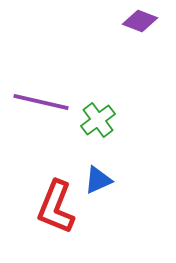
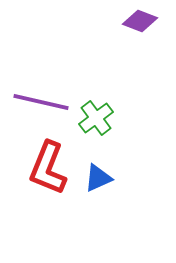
green cross: moved 2 px left, 2 px up
blue triangle: moved 2 px up
red L-shape: moved 8 px left, 39 px up
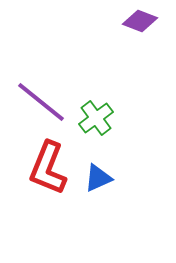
purple line: rotated 26 degrees clockwise
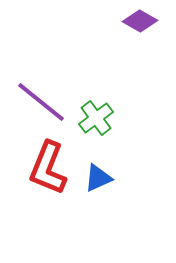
purple diamond: rotated 8 degrees clockwise
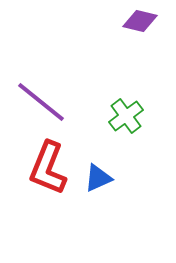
purple diamond: rotated 16 degrees counterclockwise
green cross: moved 30 px right, 2 px up
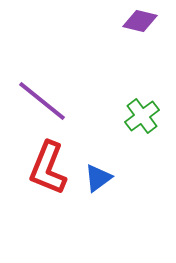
purple line: moved 1 px right, 1 px up
green cross: moved 16 px right
blue triangle: rotated 12 degrees counterclockwise
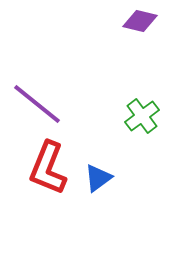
purple line: moved 5 px left, 3 px down
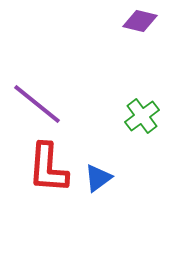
red L-shape: rotated 18 degrees counterclockwise
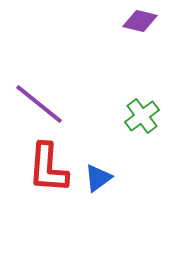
purple line: moved 2 px right
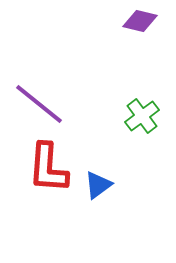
blue triangle: moved 7 px down
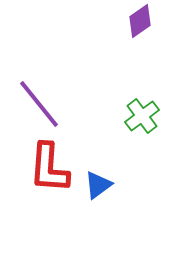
purple diamond: rotated 48 degrees counterclockwise
purple line: rotated 12 degrees clockwise
red L-shape: moved 1 px right
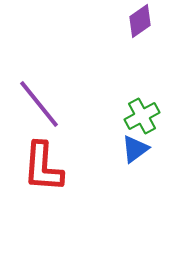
green cross: rotated 8 degrees clockwise
red L-shape: moved 6 px left, 1 px up
blue triangle: moved 37 px right, 36 px up
